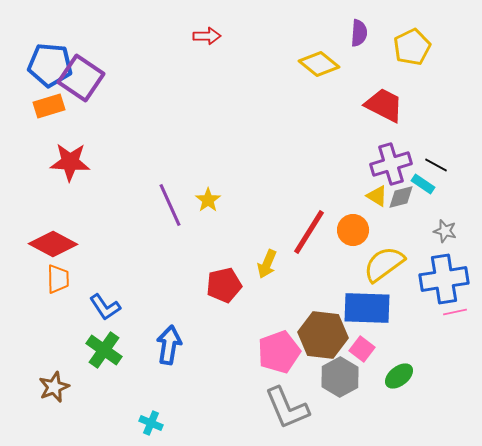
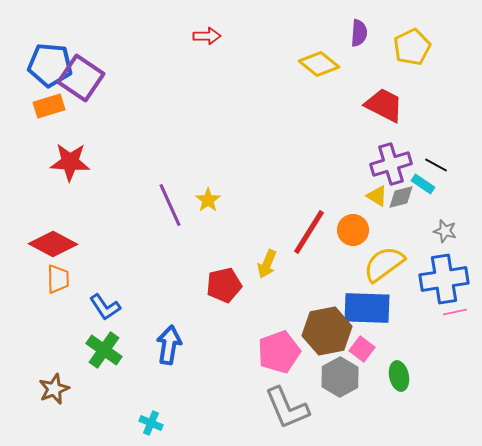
brown hexagon: moved 4 px right, 4 px up; rotated 18 degrees counterclockwise
green ellipse: rotated 64 degrees counterclockwise
brown star: moved 2 px down
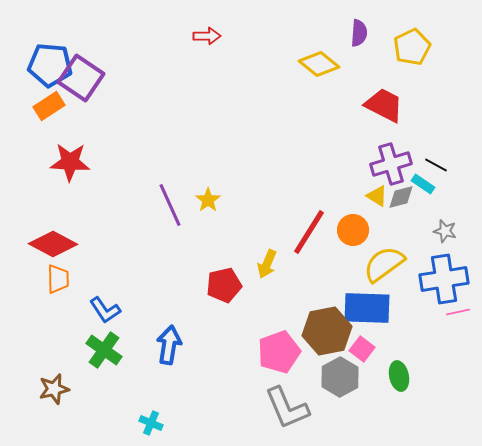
orange rectangle: rotated 16 degrees counterclockwise
blue L-shape: moved 3 px down
pink line: moved 3 px right
brown star: rotated 8 degrees clockwise
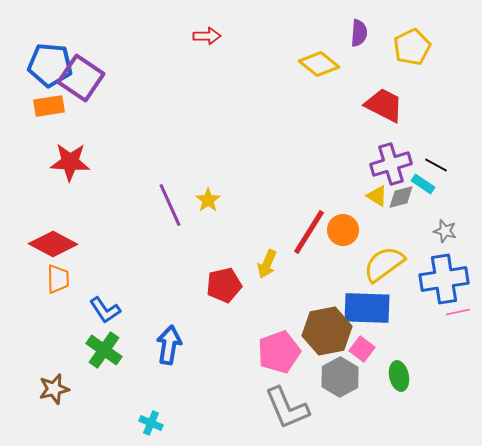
orange rectangle: rotated 24 degrees clockwise
orange circle: moved 10 px left
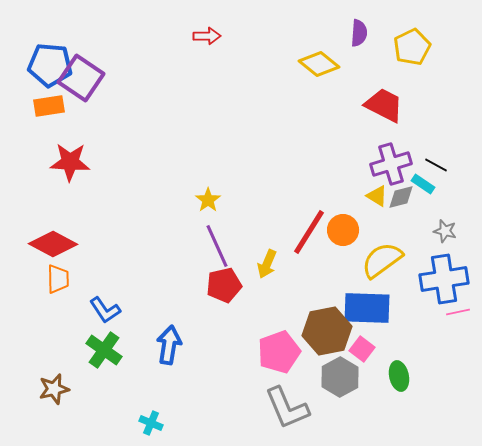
purple line: moved 47 px right, 41 px down
yellow semicircle: moved 2 px left, 4 px up
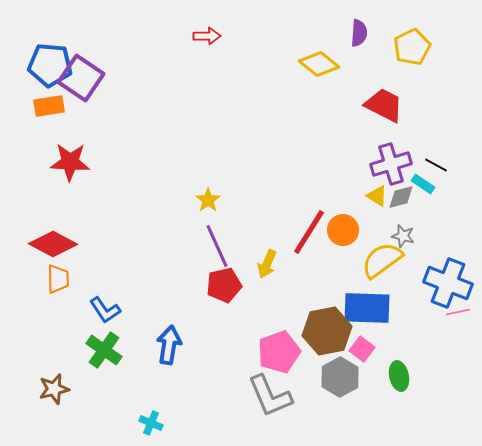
gray star: moved 42 px left, 5 px down
blue cross: moved 4 px right, 4 px down; rotated 30 degrees clockwise
gray L-shape: moved 17 px left, 12 px up
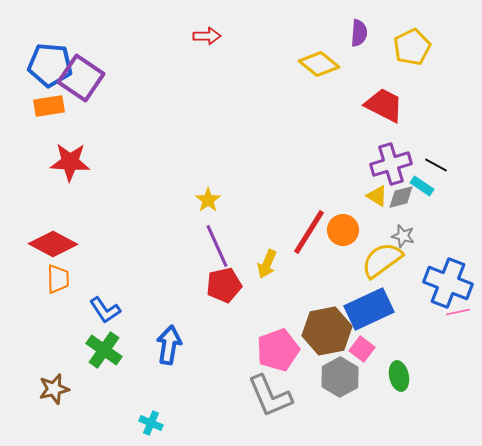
cyan rectangle: moved 1 px left, 2 px down
blue rectangle: moved 2 px right, 1 px down; rotated 27 degrees counterclockwise
pink pentagon: moved 1 px left, 2 px up
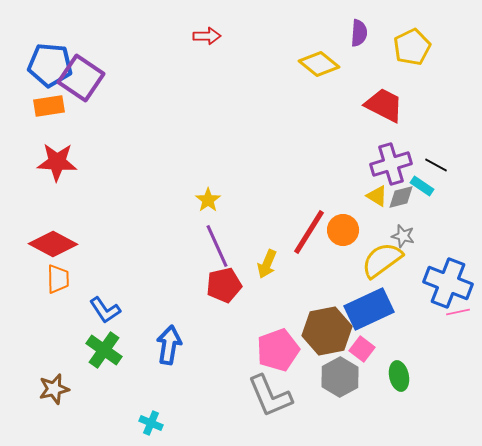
red star: moved 13 px left
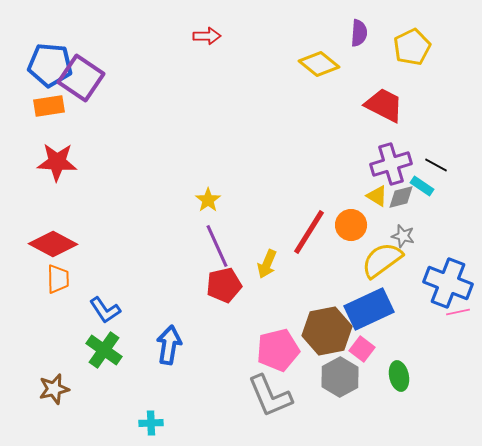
orange circle: moved 8 px right, 5 px up
pink pentagon: rotated 6 degrees clockwise
cyan cross: rotated 25 degrees counterclockwise
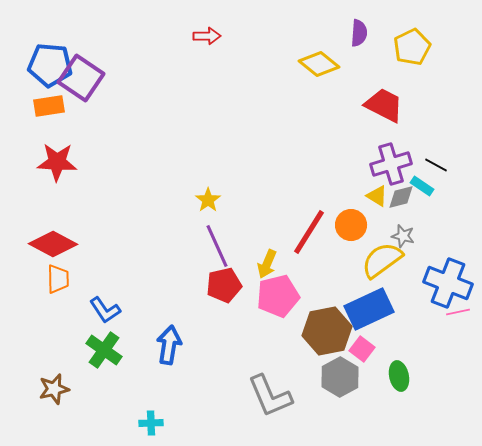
pink pentagon: moved 54 px up
